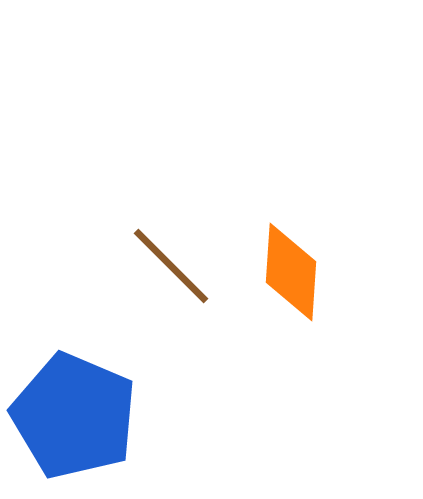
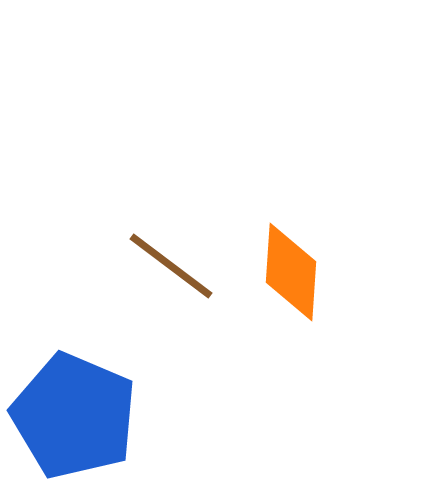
brown line: rotated 8 degrees counterclockwise
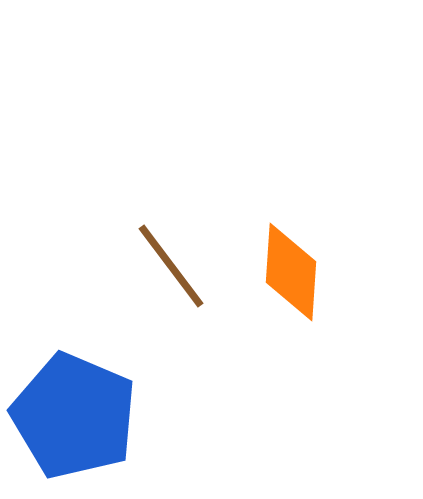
brown line: rotated 16 degrees clockwise
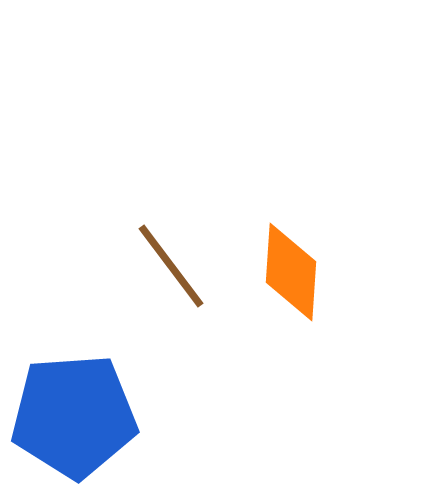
blue pentagon: rotated 27 degrees counterclockwise
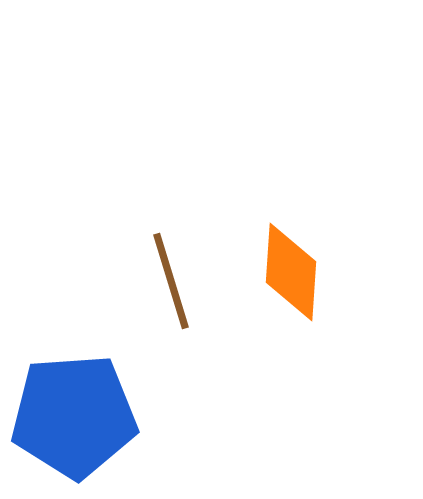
brown line: moved 15 px down; rotated 20 degrees clockwise
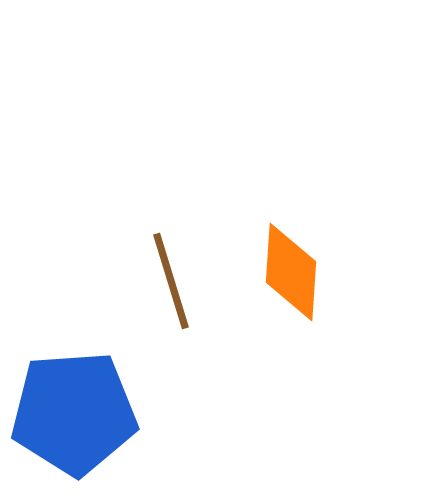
blue pentagon: moved 3 px up
